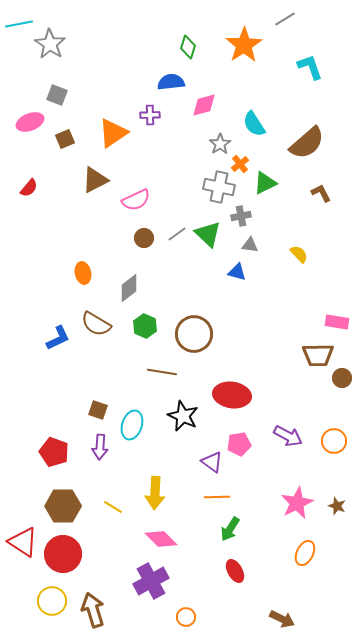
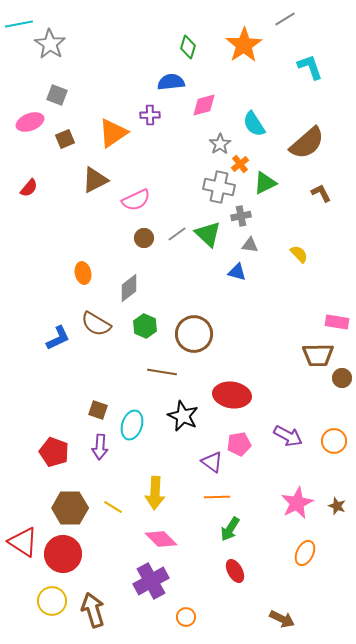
brown hexagon at (63, 506): moved 7 px right, 2 px down
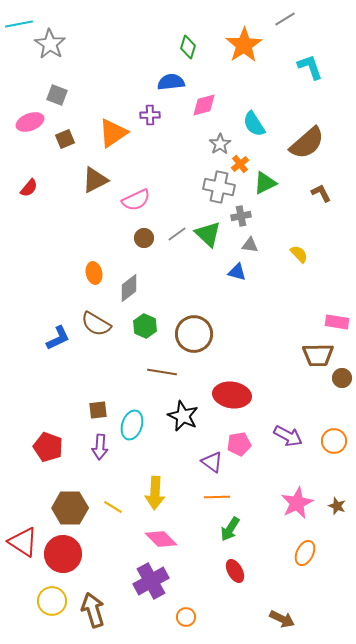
orange ellipse at (83, 273): moved 11 px right
brown square at (98, 410): rotated 24 degrees counterclockwise
red pentagon at (54, 452): moved 6 px left, 5 px up
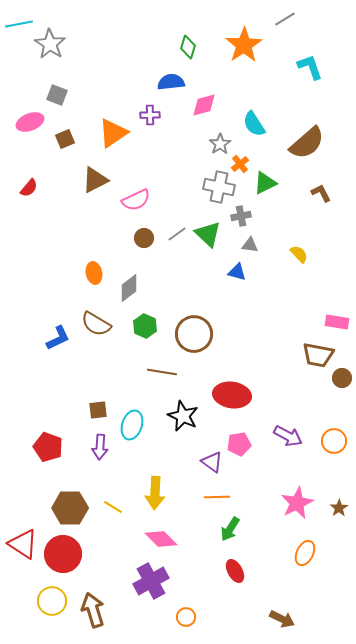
brown trapezoid at (318, 355): rotated 12 degrees clockwise
brown star at (337, 506): moved 2 px right, 2 px down; rotated 18 degrees clockwise
red triangle at (23, 542): moved 2 px down
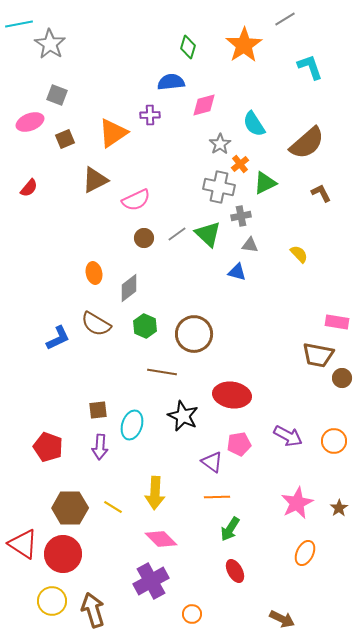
orange circle at (186, 617): moved 6 px right, 3 px up
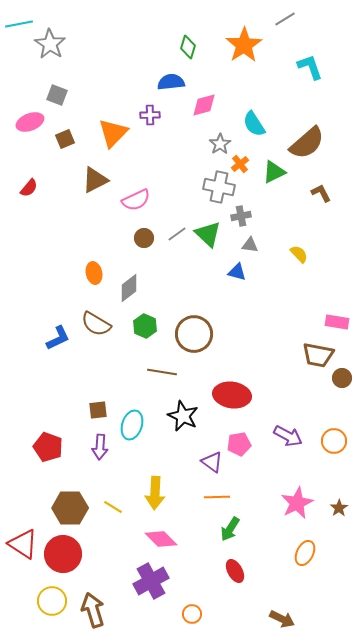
orange triangle at (113, 133): rotated 12 degrees counterclockwise
green triangle at (265, 183): moved 9 px right, 11 px up
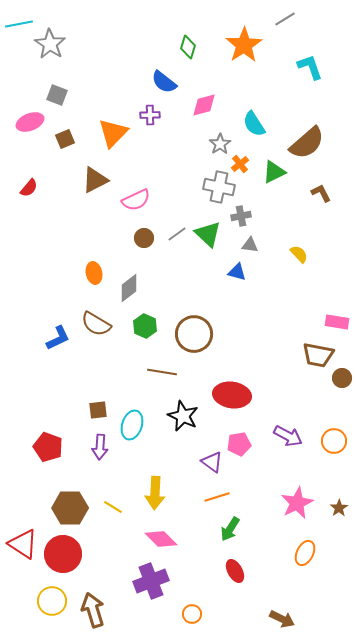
blue semicircle at (171, 82): moved 7 px left; rotated 136 degrees counterclockwise
orange line at (217, 497): rotated 15 degrees counterclockwise
purple cross at (151, 581): rotated 8 degrees clockwise
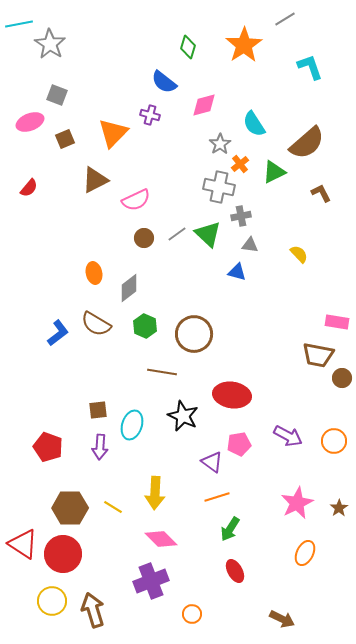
purple cross at (150, 115): rotated 18 degrees clockwise
blue L-shape at (58, 338): moved 5 px up; rotated 12 degrees counterclockwise
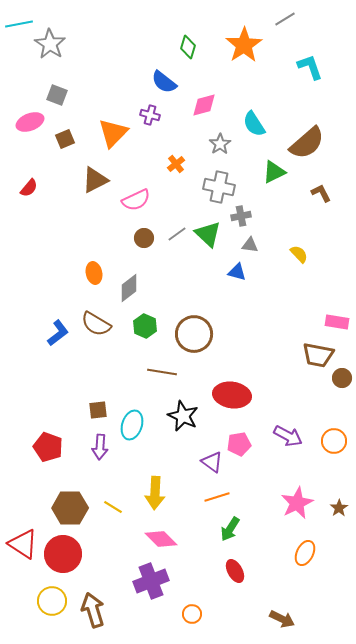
orange cross at (240, 164): moved 64 px left
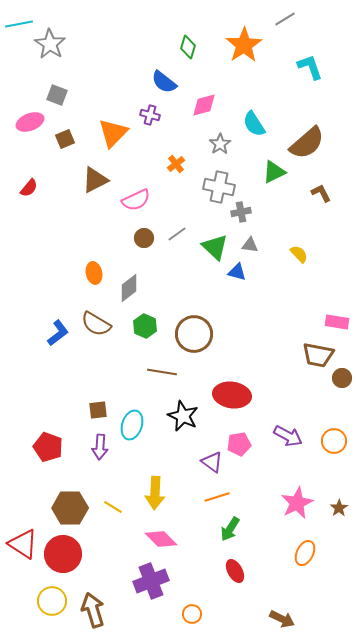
gray cross at (241, 216): moved 4 px up
green triangle at (208, 234): moved 7 px right, 13 px down
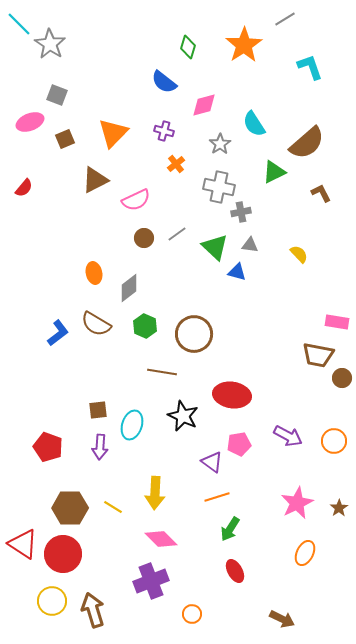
cyan line at (19, 24): rotated 56 degrees clockwise
purple cross at (150, 115): moved 14 px right, 16 px down
red semicircle at (29, 188): moved 5 px left
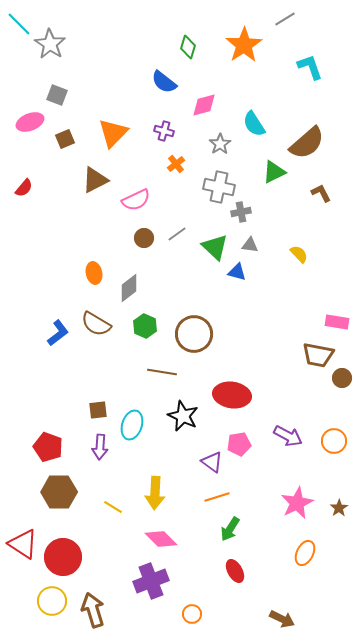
brown hexagon at (70, 508): moved 11 px left, 16 px up
red circle at (63, 554): moved 3 px down
